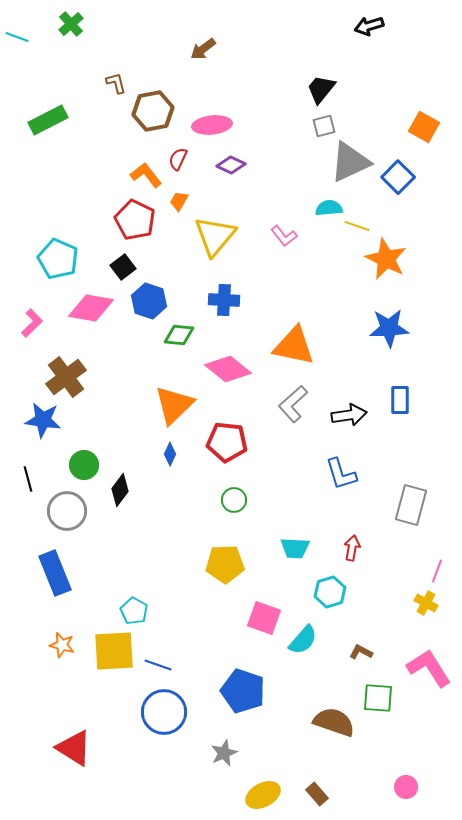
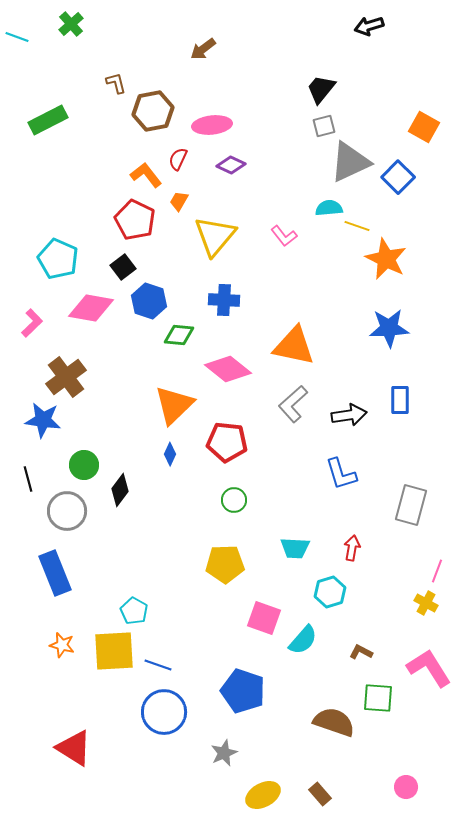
brown rectangle at (317, 794): moved 3 px right
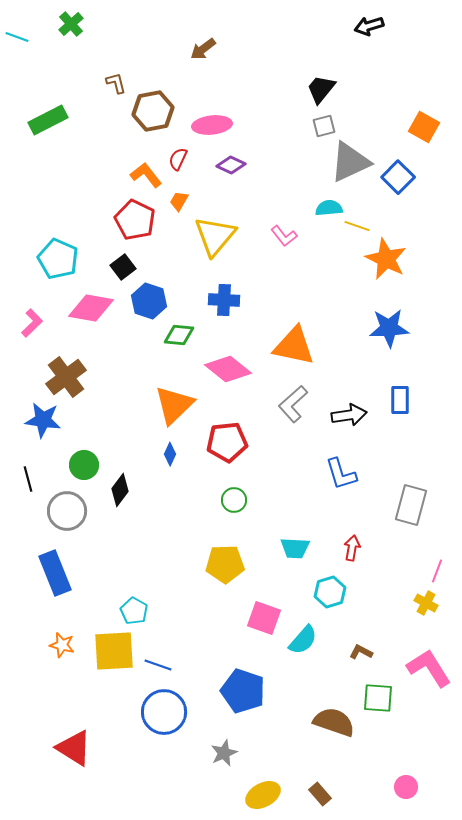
red pentagon at (227, 442): rotated 12 degrees counterclockwise
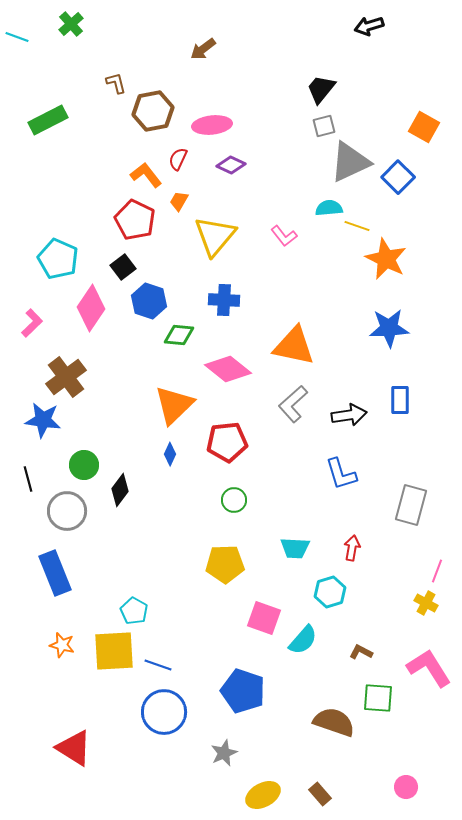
pink diamond at (91, 308): rotated 66 degrees counterclockwise
